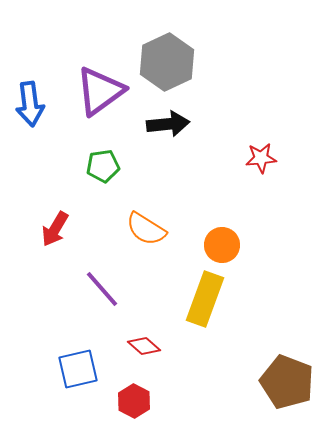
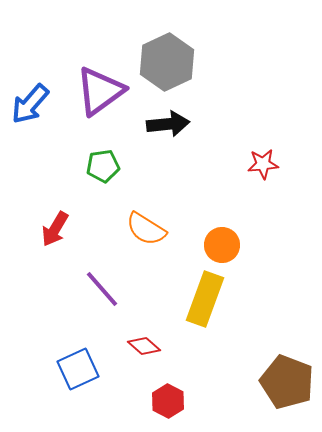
blue arrow: rotated 48 degrees clockwise
red star: moved 2 px right, 6 px down
blue square: rotated 12 degrees counterclockwise
red hexagon: moved 34 px right
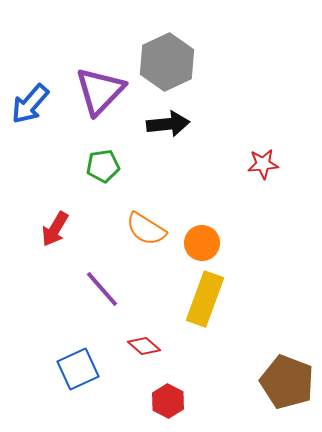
purple triangle: rotated 10 degrees counterclockwise
orange circle: moved 20 px left, 2 px up
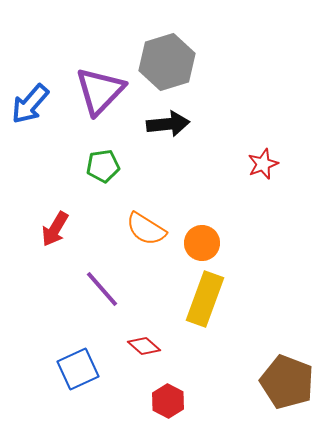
gray hexagon: rotated 8 degrees clockwise
red star: rotated 16 degrees counterclockwise
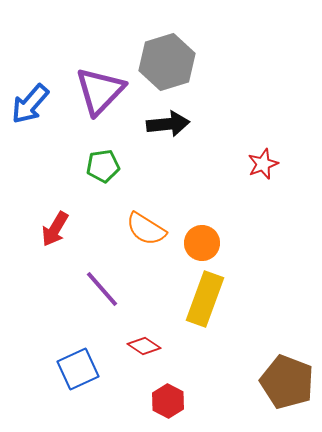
red diamond: rotated 8 degrees counterclockwise
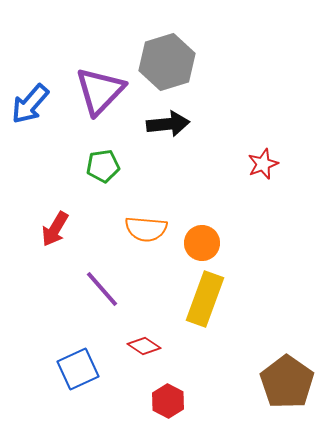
orange semicircle: rotated 27 degrees counterclockwise
brown pentagon: rotated 14 degrees clockwise
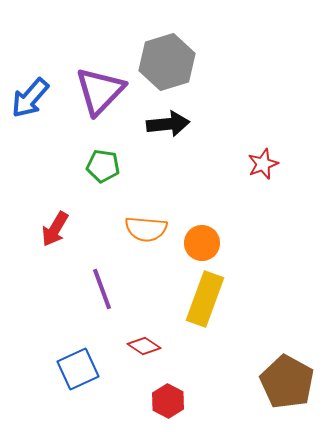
blue arrow: moved 6 px up
green pentagon: rotated 16 degrees clockwise
purple line: rotated 21 degrees clockwise
brown pentagon: rotated 6 degrees counterclockwise
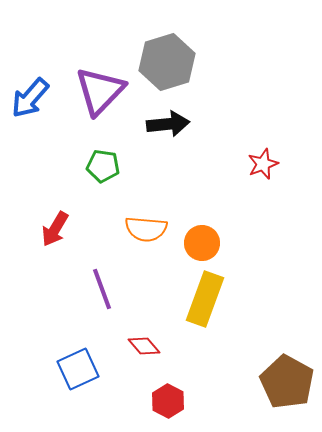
red diamond: rotated 16 degrees clockwise
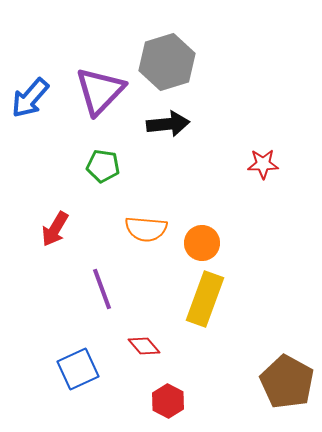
red star: rotated 20 degrees clockwise
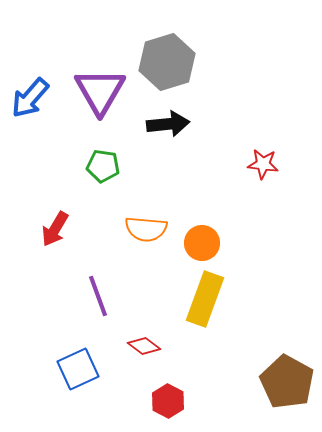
purple triangle: rotated 14 degrees counterclockwise
red star: rotated 8 degrees clockwise
purple line: moved 4 px left, 7 px down
red diamond: rotated 12 degrees counterclockwise
